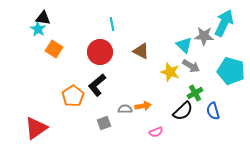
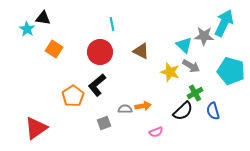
cyan star: moved 11 px left
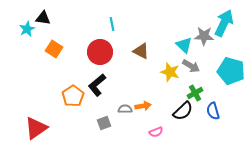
cyan star: rotated 14 degrees clockwise
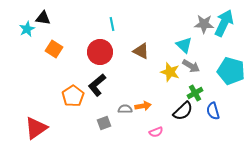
gray star: moved 12 px up
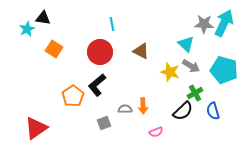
cyan triangle: moved 2 px right, 1 px up
cyan pentagon: moved 7 px left, 1 px up
orange arrow: rotated 98 degrees clockwise
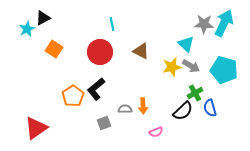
black triangle: rotated 35 degrees counterclockwise
yellow star: moved 2 px right, 5 px up; rotated 30 degrees counterclockwise
black L-shape: moved 1 px left, 4 px down
blue semicircle: moved 3 px left, 3 px up
